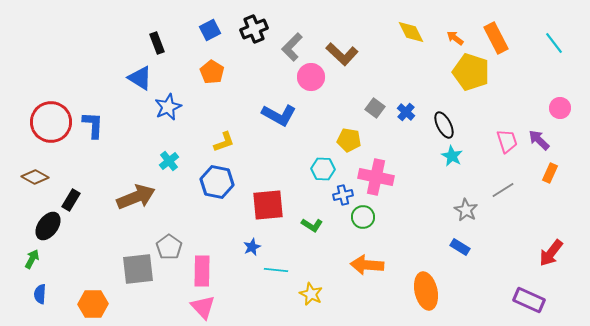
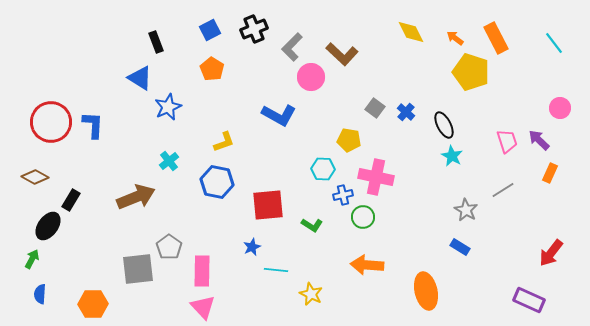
black rectangle at (157, 43): moved 1 px left, 1 px up
orange pentagon at (212, 72): moved 3 px up
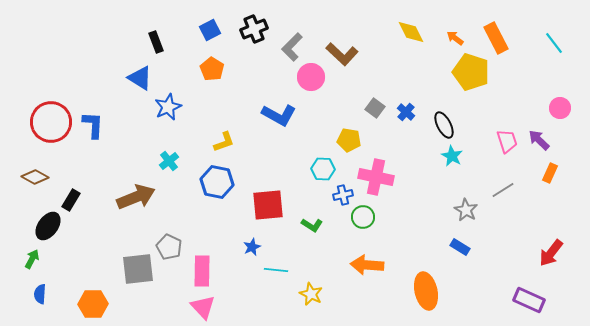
gray pentagon at (169, 247): rotated 10 degrees counterclockwise
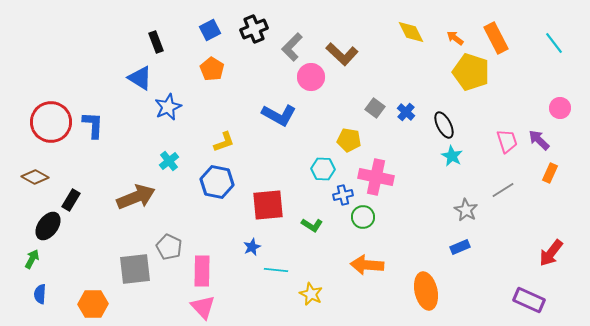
blue rectangle at (460, 247): rotated 54 degrees counterclockwise
gray square at (138, 269): moved 3 px left
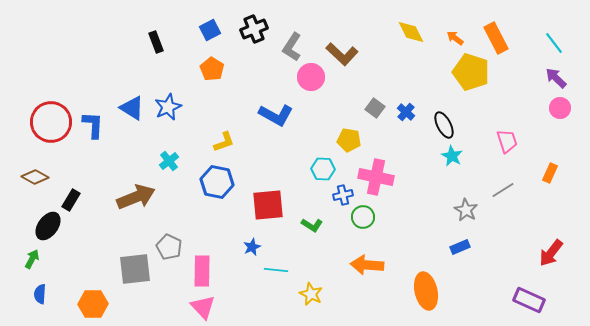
gray L-shape at (292, 47): rotated 12 degrees counterclockwise
blue triangle at (140, 78): moved 8 px left, 30 px down
blue L-shape at (279, 115): moved 3 px left
purple arrow at (539, 140): moved 17 px right, 62 px up
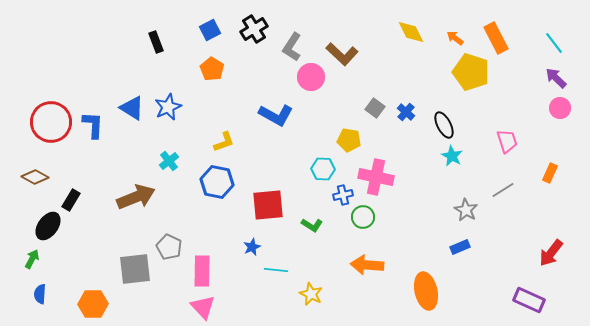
black cross at (254, 29): rotated 8 degrees counterclockwise
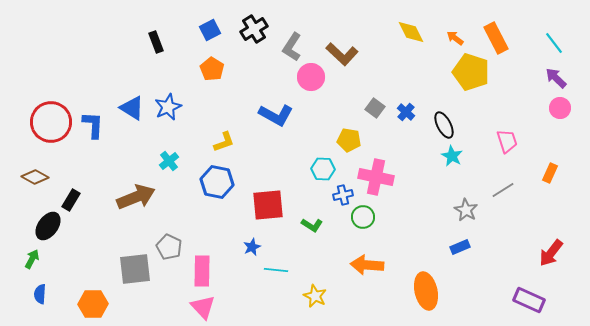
yellow star at (311, 294): moved 4 px right, 2 px down
